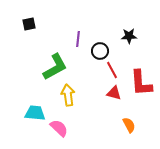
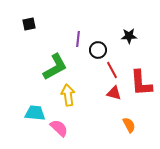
black circle: moved 2 px left, 1 px up
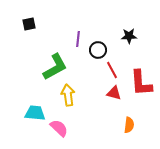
orange semicircle: rotated 35 degrees clockwise
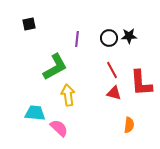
purple line: moved 1 px left
black circle: moved 11 px right, 12 px up
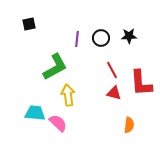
black circle: moved 8 px left
pink semicircle: moved 1 px left, 5 px up
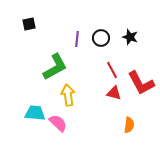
black star: moved 1 px right, 1 px down; rotated 21 degrees clockwise
red L-shape: rotated 24 degrees counterclockwise
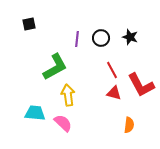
red L-shape: moved 2 px down
pink semicircle: moved 5 px right
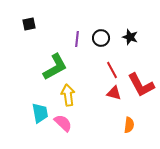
cyan trapezoid: moved 5 px right; rotated 75 degrees clockwise
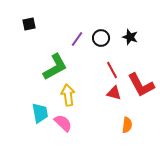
purple line: rotated 28 degrees clockwise
orange semicircle: moved 2 px left
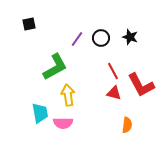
red line: moved 1 px right, 1 px down
pink semicircle: rotated 138 degrees clockwise
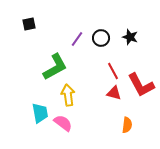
pink semicircle: rotated 144 degrees counterclockwise
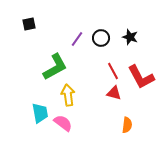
red L-shape: moved 8 px up
